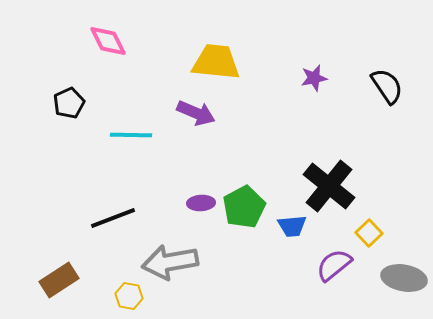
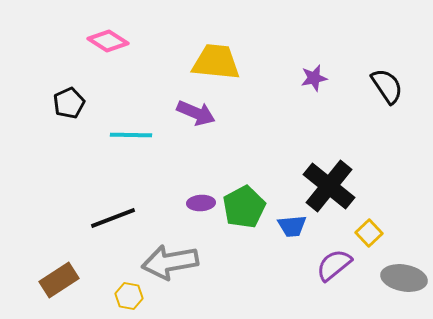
pink diamond: rotated 30 degrees counterclockwise
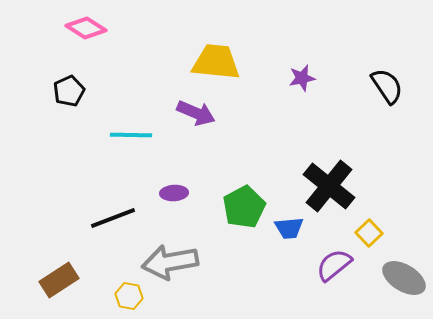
pink diamond: moved 22 px left, 13 px up
purple star: moved 12 px left
black pentagon: moved 12 px up
purple ellipse: moved 27 px left, 10 px up
blue trapezoid: moved 3 px left, 2 px down
gray ellipse: rotated 21 degrees clockwise
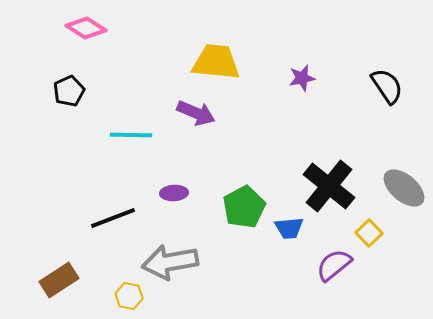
gray ellipse: moved 90 px up; rotated 9 degrees clockwise
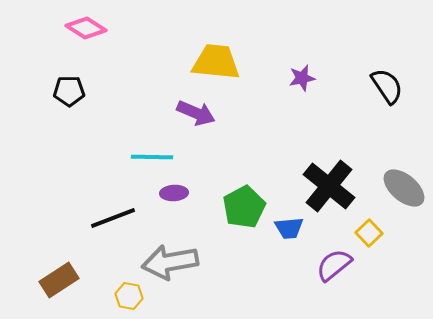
black pentagon: rotated 24 degrees clockwise
cyan line: moved 21 px right, 22 px down
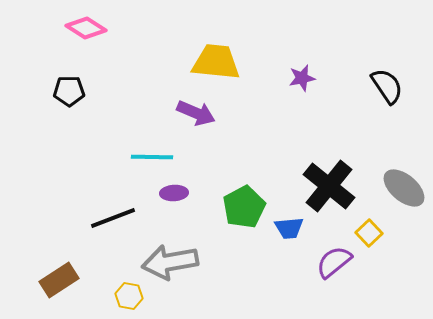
purple semicircle: moved 3 px up
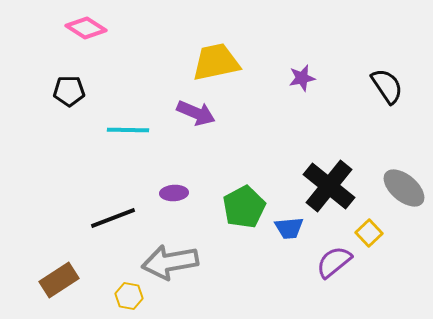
yellow trapezoid: rotated 18 degrees counterclockwise
cyan line: moved 24 px left, 27 px up
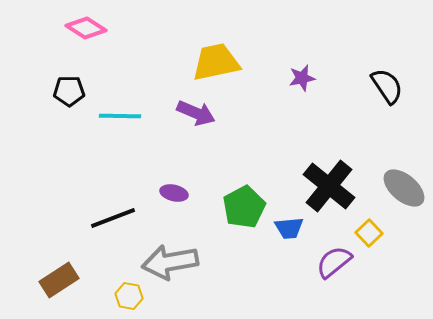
cyan line: moved 8 px left, 14 px up
purple ellipse: rotated 16 degrees clockwise
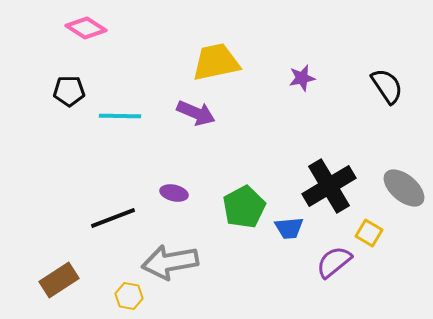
black cross: rotated 20 degrees clockwise
yellow square: rotated 16 degrees counterclockwise
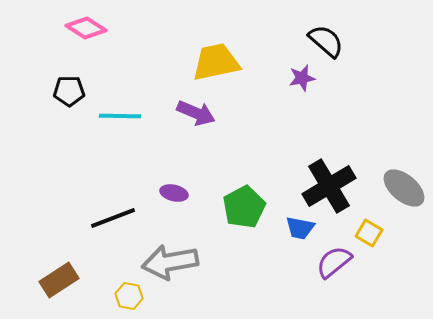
black semicircle: moved 61 px left, 45 px up; rotated 15 degrees counterclockwise
blue trapezoid: moved 11 px right; rotated 16 degrees clockwise
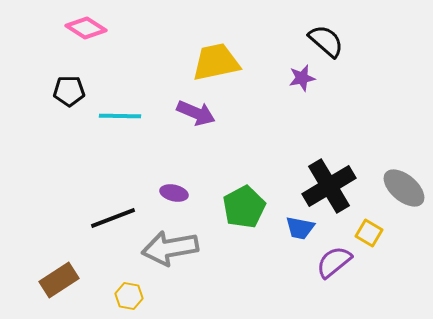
gray arrow: moved 14 px up
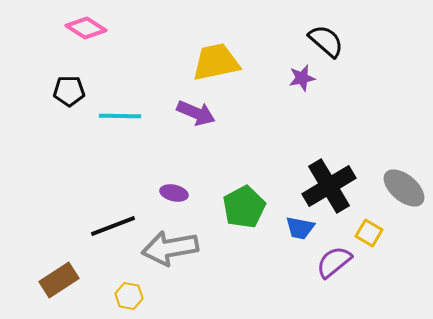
black line: moved 8 px down
